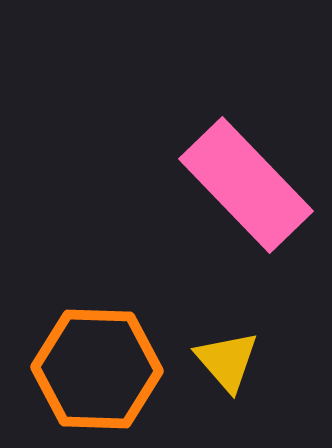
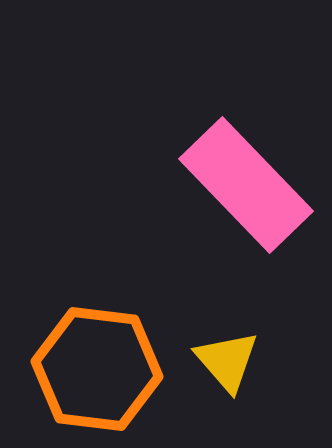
orange hexagon: rotated 5 degrees clockwise
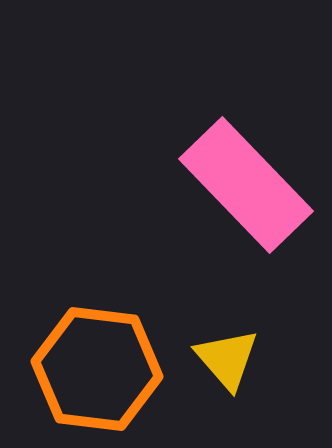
yellow triangle: moved 2 px up
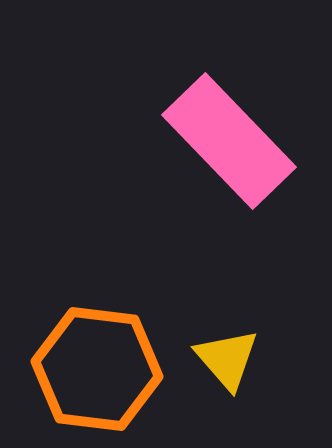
pink rectangle: moved 17 px left, 44 px up
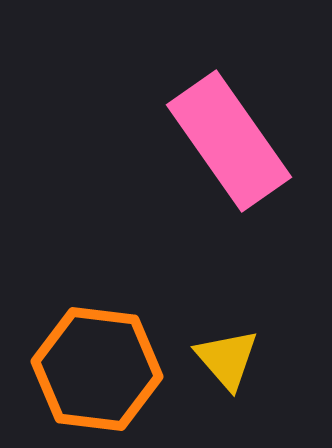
pink rectangle: rotated 9 degrees clockwise
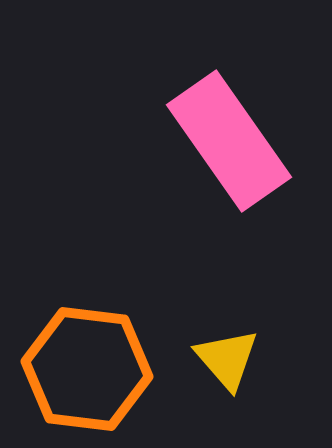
orange hexagon: moved 10 px left
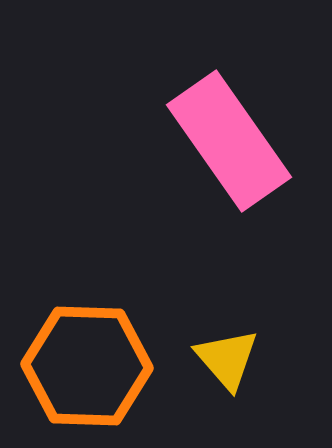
orange hexagon: moved 3 px up; rotated 5 degrees counterclockwise
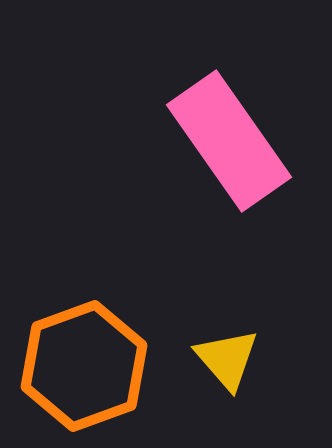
orange hexagon: moved 3 px left; rotated 22 degrees counterclockwise
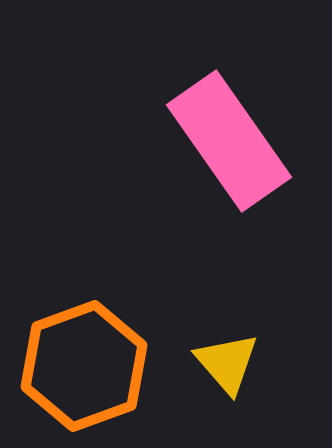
yellow triangle: moved 4 px down
